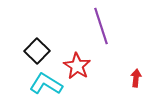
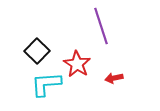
red star: moved 2 px up
red arrow: moved 22 px left; rotated 108 degrees counterclockwise
cyan L-shape: rotated 36 degrees counterclockwise
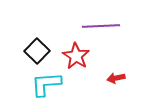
purple line: rotated 75 degrees counterclockwise
red star: moved 1 px left, 8 px up
red arrow: moved 2 px right
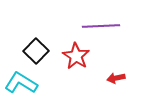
black square: moved 1 px left
cyan L-shape: moved 25 px left, 1 px up; rotated 36 degrees clockwise
